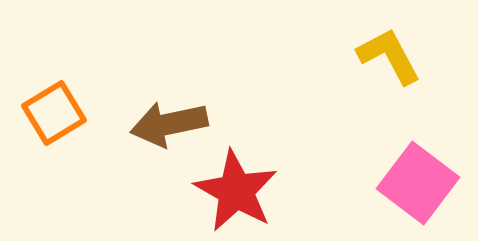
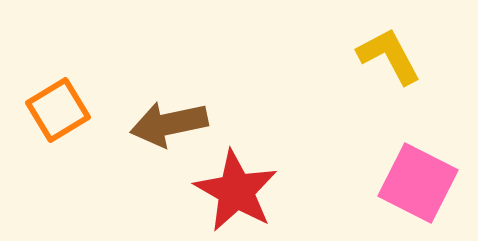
orange square: moved 4 px right, 3 px up
pink square: rotated 10 degrees counterclockwise
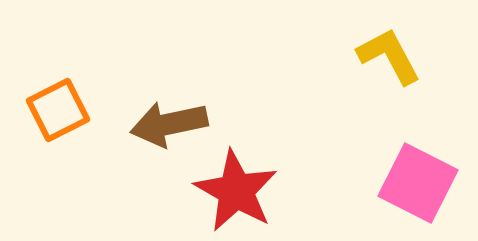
orange square: rotated 4 degrees clockwise
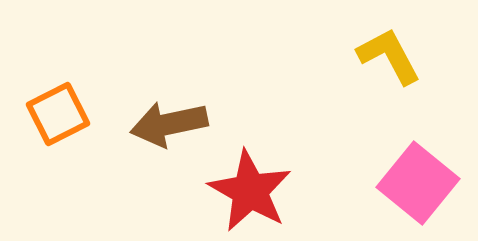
orange square: moved 4 px down
pink square: rotated 12 degrees clockwise
red star: moved 14 px right
